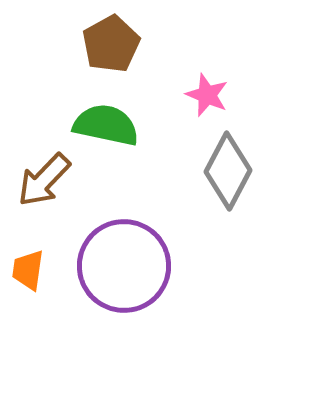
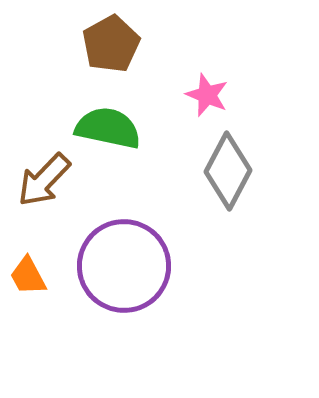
green semicircle: moved 2 px right, 3 px down
orange trapezoid: moved 6 px down; rotated 36 degrees counterclockwise
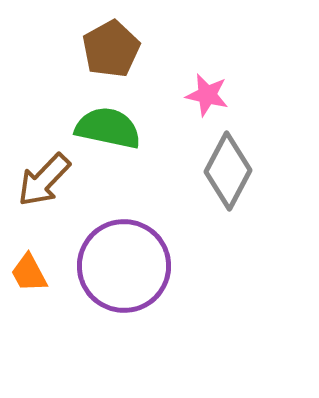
brown pentagon: moved 5 px down
pink star: rotated 9 degrees counterclockwise
orange trapezoid: moved 1 px right, 3 px up
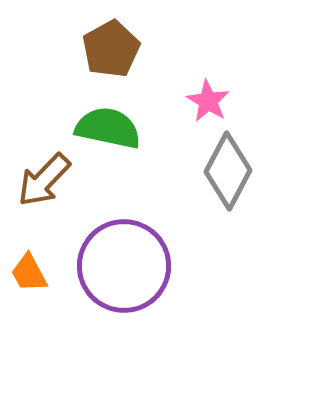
pink star: moved 1 px right, 6 px down; rotated 18 degrees clockwise
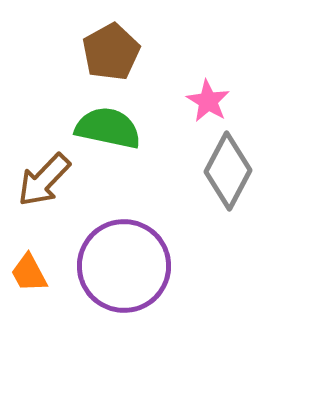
brown pentagon: moved 3 px down
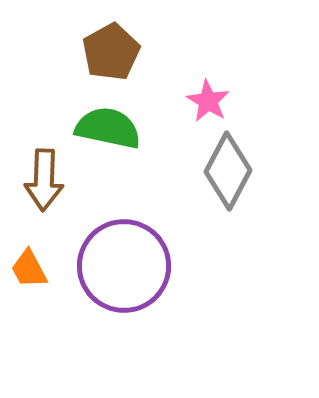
brown arrow: rotated 42 degrees counterclockwise
orange trapezoid: moved 4 px up
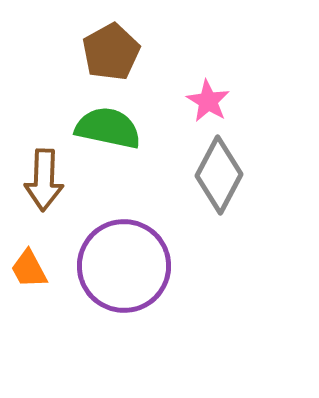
gray diamond: moved 9 px left, 4 px down
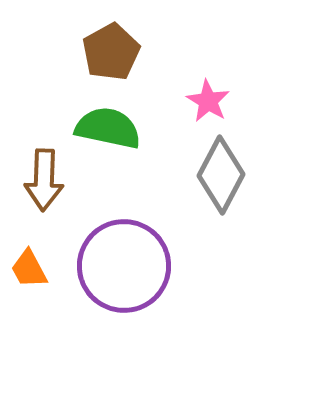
gray diamond: moved 2 px right
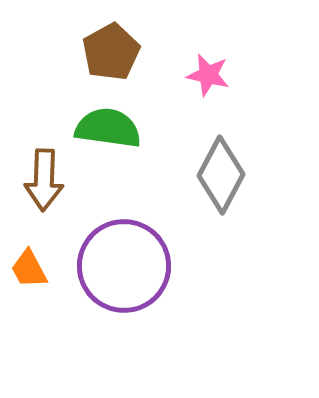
pink star: moved 26 px up; rotated 18 degrees counterclockwise
green semicircle: rotated 4 degrees counterclockwise
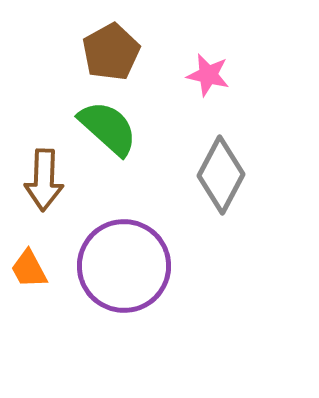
green semicircle: rotated 34 degrees clockwise
